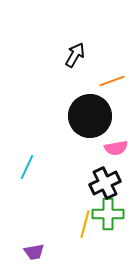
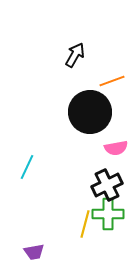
black circle: moved 4 px up
black cross: moved 2 px right, 2 px down
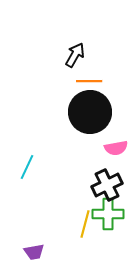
orange line: moved 23 px left; rotated 20 degrees clockwise
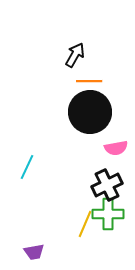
yellow line: rotated 8 degrees clockwise
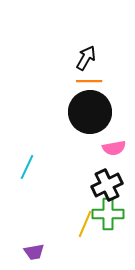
black arrow: moved 11 px right, 3 px down
pink semicircle: moved 2 px left
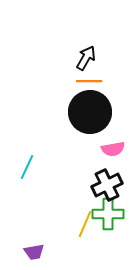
pink semicircle: moved 1 px left, 1 px down
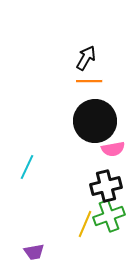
black circle: moved 5 px right, 9 px down
black cross: moved 1 px left, 1 px down; rotated 12 degrees clockwise
green cross: moved 1 px right, 2 px down; rotated 20 degrees counterclockwise
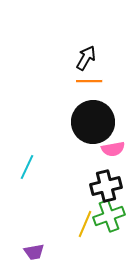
black circle: moved 2 px left, 1 px down
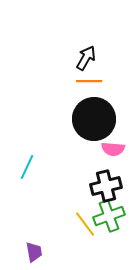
black circle: moved 1 px right, 3 px up
pink semicircle: rotated 15 degrees clockwise
yellow line: rotated 60 degrees counterclockwise
purple trapezoid: rotated 90 degrees counterclockwise
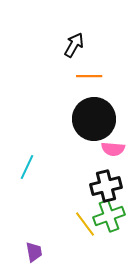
black arrow: moved 12 px left, 13 px up
orange line: moved 5 px up
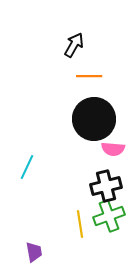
yellow line: moved 5 px left; rotated 28 degrees clockwise
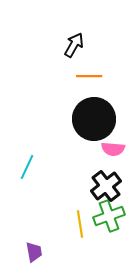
black cross: rotated 24 degrees counterclockwise
